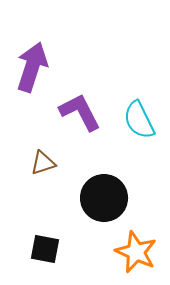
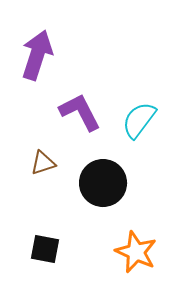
purple arrow: moved 5 px right, 12 px up
cyan semicircle: rotated 63 degrees clockwise
black circle: moved 1 px left, 15 px up
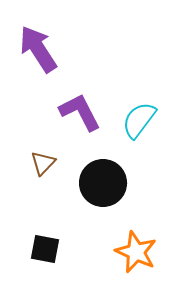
purple arrow: moved 1 px right, 6 px up; rotated 51 degrees counterclockwise
brown triangle: rotated 28 degrees counterclockwise
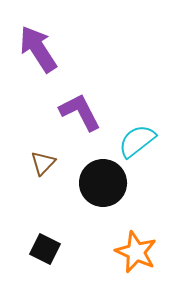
cyan semicircle: moved 2 px left, 21 px down; rotated 15 degrees clockwise
black square: rotated 16 degrees clockwise
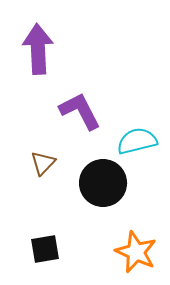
purple arrow: rotated 30 degrees clockwise
purple L-shape: moved 1 px up
cyan semicircle: rotated 24 degrees clockwise
black square: rotated 36 degrees counterclockwise
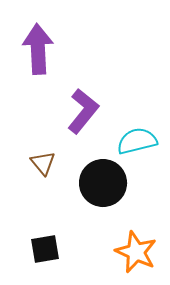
purple L-shape: moved 3 px right; rotated 66 degrees clockwise
brown triangle: rotated 24 degrees counterclockwise
